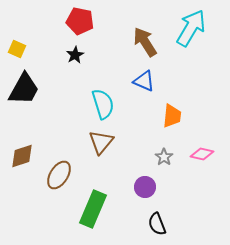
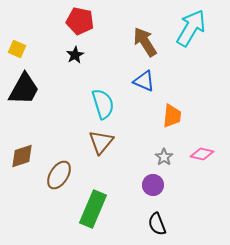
purple circle: moved 8 px right, 2 px up
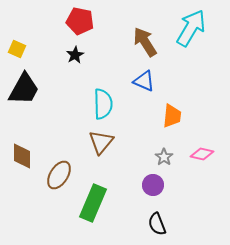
cyan semicircle: rotated 16 degrees clockwise
brown diamond: rotated 72 degrees counterclockwise
green rectangle: moved 6 px up
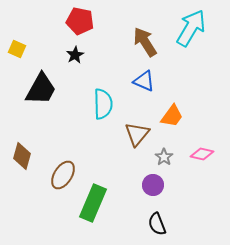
black trapezoid: moved 17 px right
orange trapezoid: rotated 30 degrees clockwise
brown triangle: moved 36 px right, 8 px up
brown diamond: rotated 16 degrees clockwise
brown ellipse: moved 4 px right
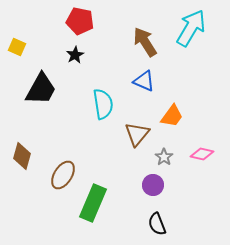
yellow square: moved 2 px up
cyan semicircle: rotated 8 degrees counterclockwise
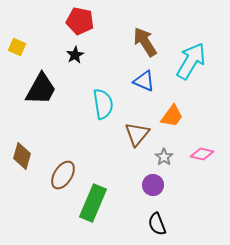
cyan arrow: moved 33 px down
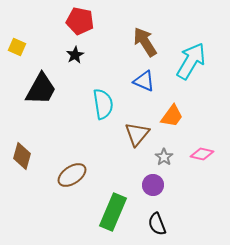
brown ellipse: moved 9 px right; rotated 24 degrees clockwise
green rectangle: moved 20 px right, 9 px down
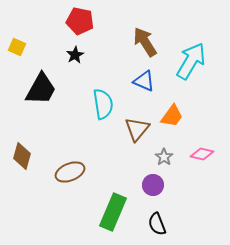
brown triangle: moved 5 px up
brown ellipse: moved 2 px left, 3 px up; rotated 12 degrees clockwise
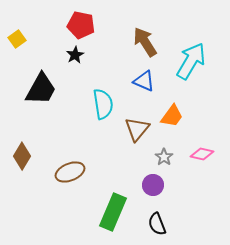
red pentagon: moved 1 px right, 4 px down
yellow square: moved 8 px up; rotated 30 degrees clockwise
brown diamond: rotated 16 degrees clockwise
